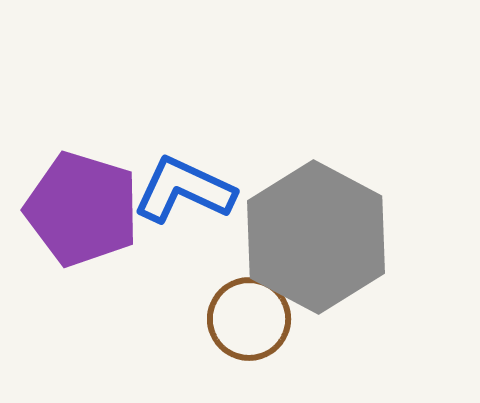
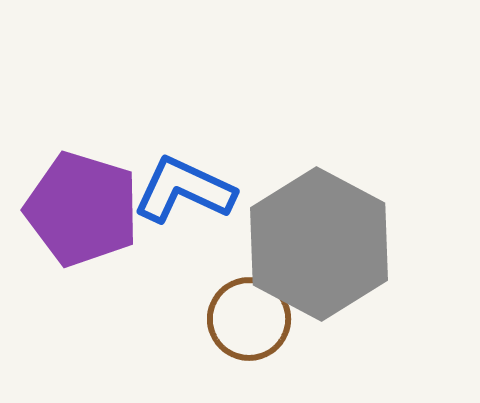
gray hexagon: moved 3 px right, 7 px down
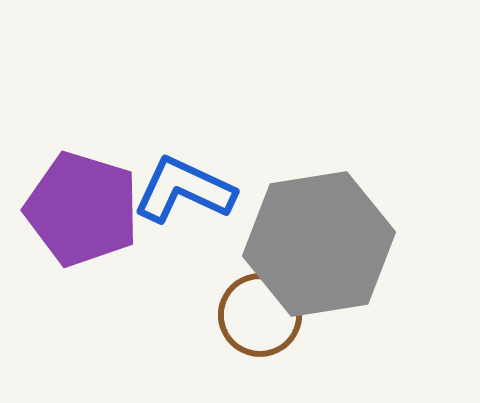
gray hexagon: rotated 23 degrees clockwise
brown circle: moved 11 px right, 4 px up
